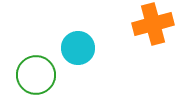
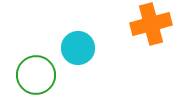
orange cross: moved 2 px left
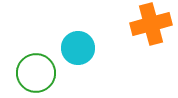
green circle: moved 2 px up
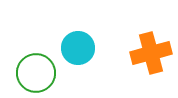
orange cross: moved 29 px down
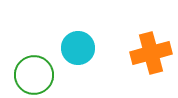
green circle: moved 2 px left, 2 px down
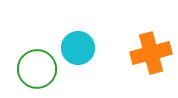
green circle: moved 3 px right, 6 px up
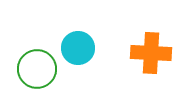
orange cross: rotated 18 degrees clockwise
